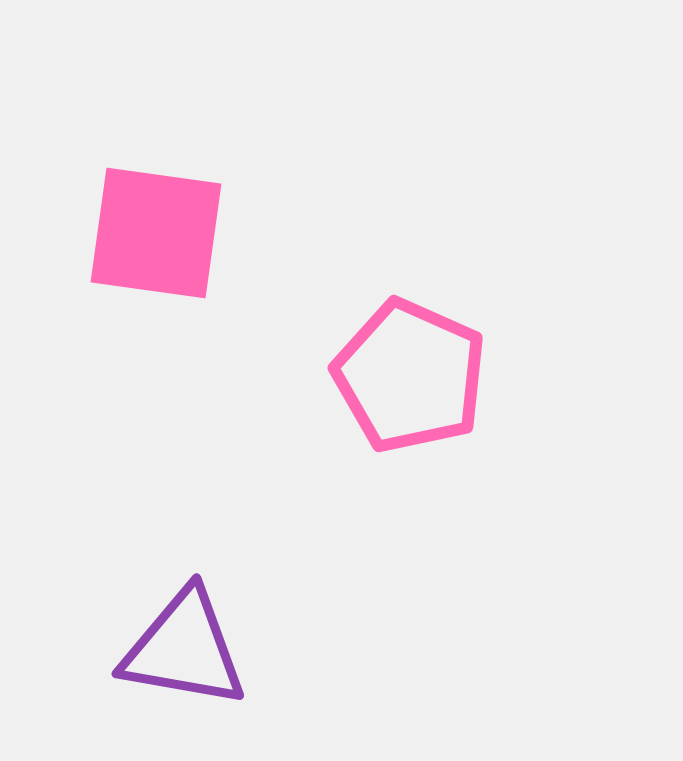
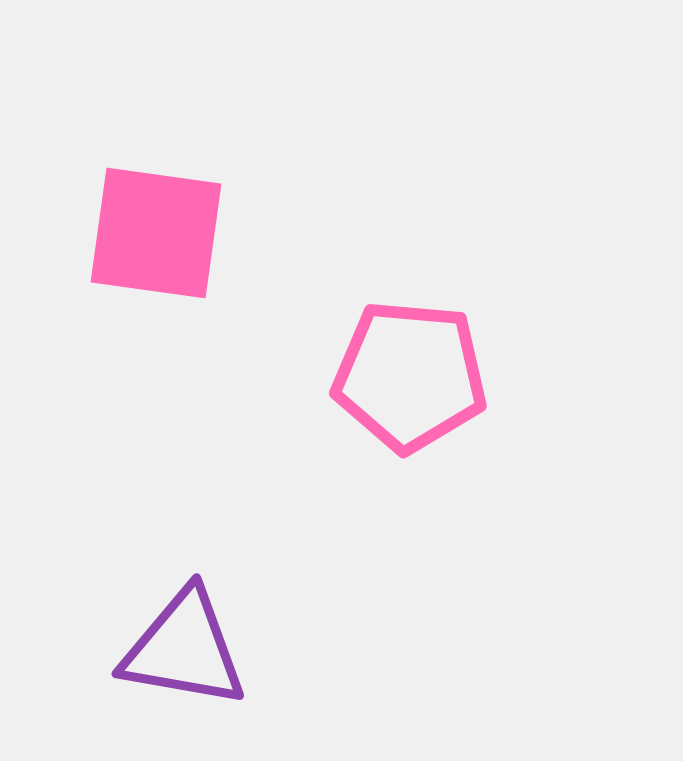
pink pentagon: rotated 19 degrees counterclockwise
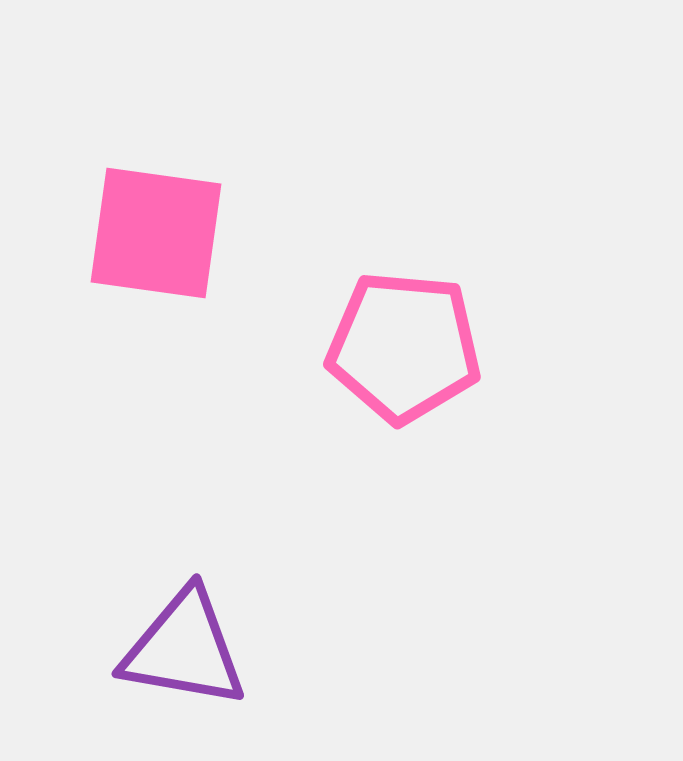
pink pentagon: moved 6 px left, 29 px up
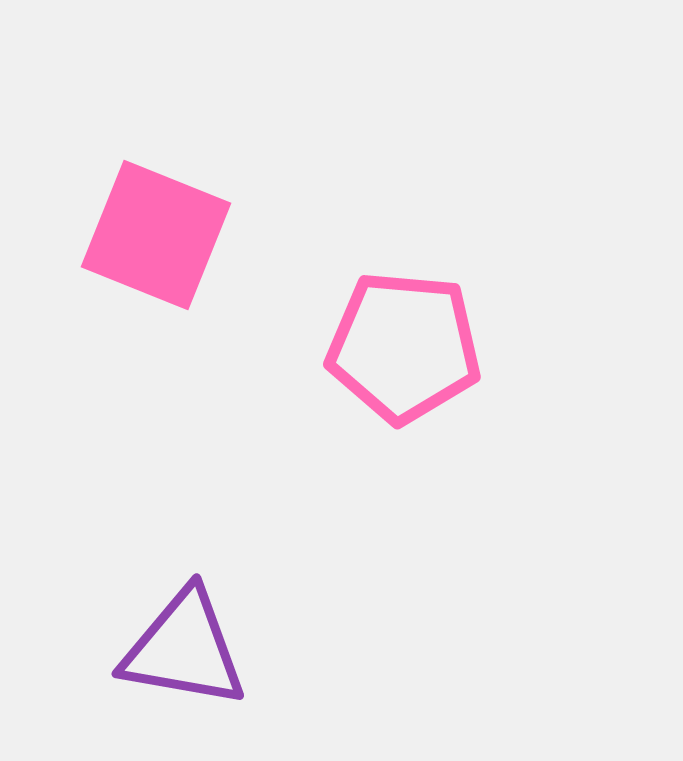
pink square: moved 2 px down; rotated 14 degrees clockwise
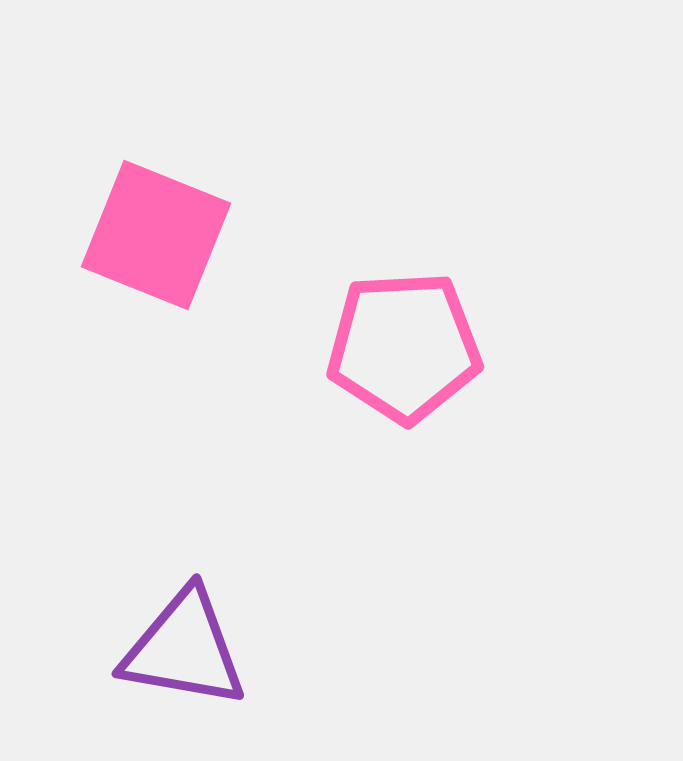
pink pentagon: rotated 8 degrees counterclockwise
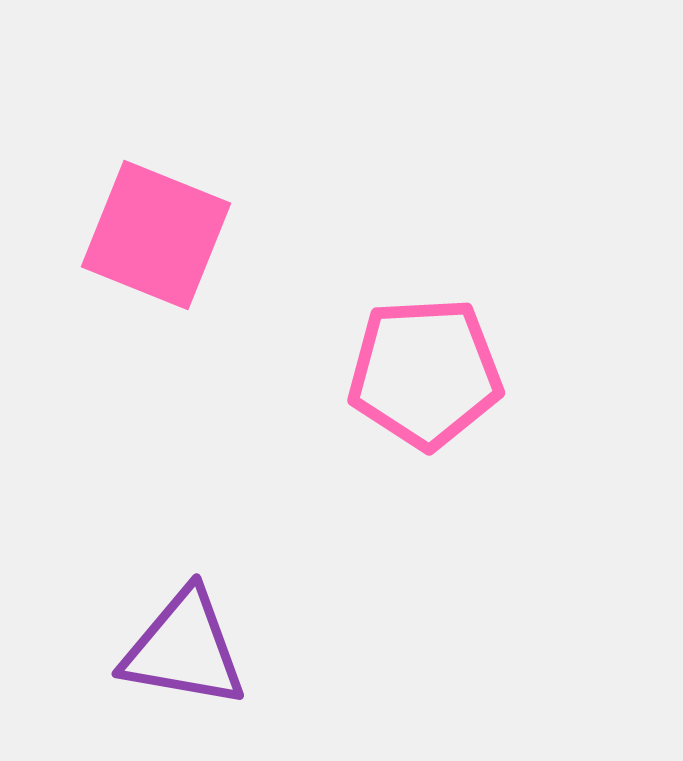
pink pentagon: moved 21 px right, 26 px down
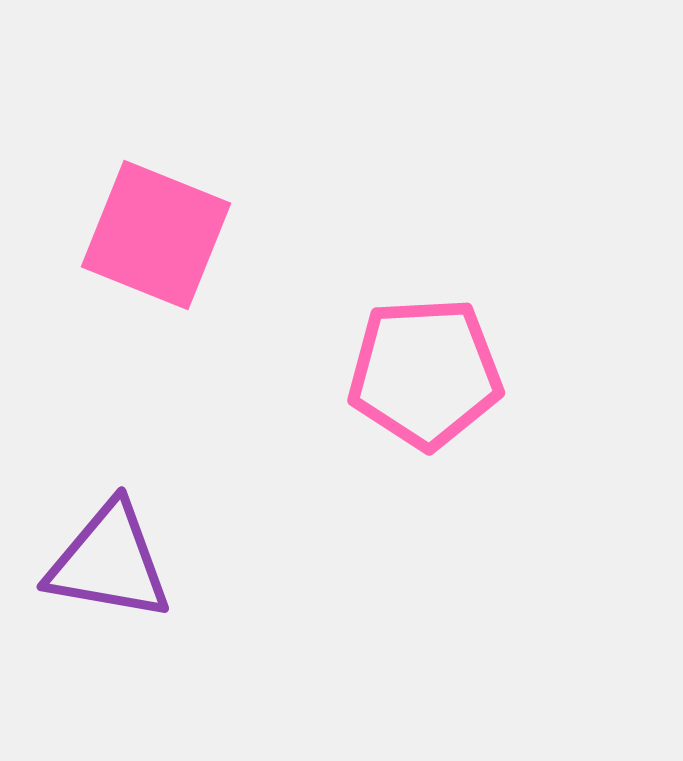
purple triangle: moved 75 px left, 87 px up
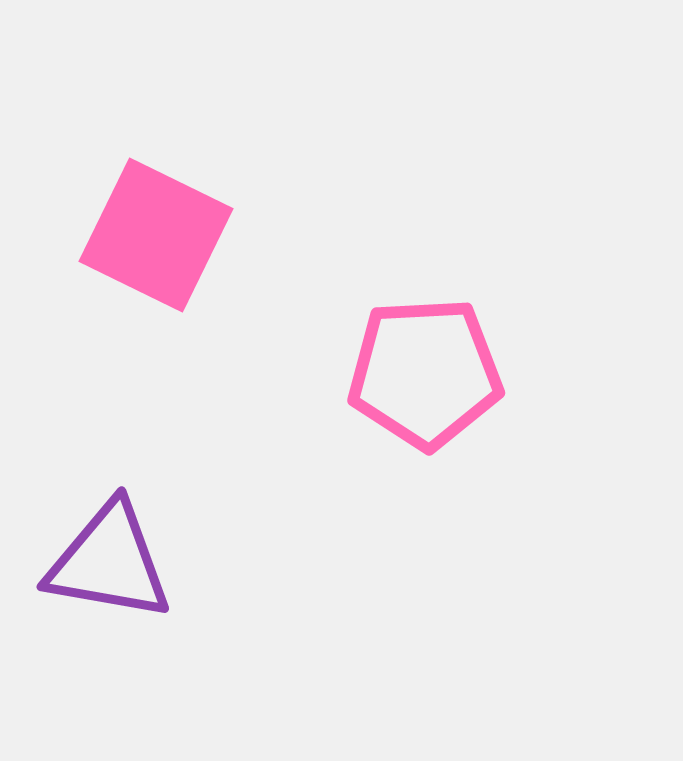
pink square: rotated 4 degrees clockwise
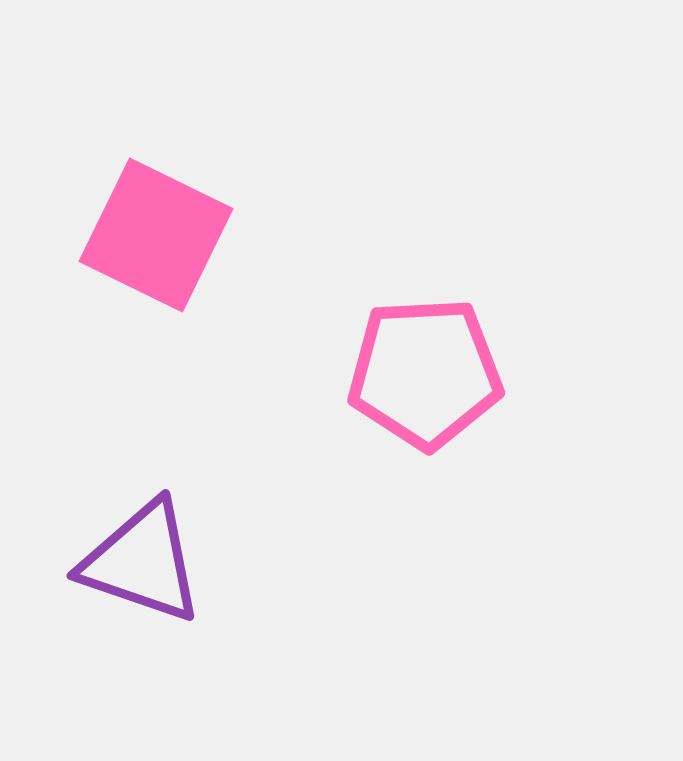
purple triangle: moved 33 px right; rotated 9 degrees clockwise
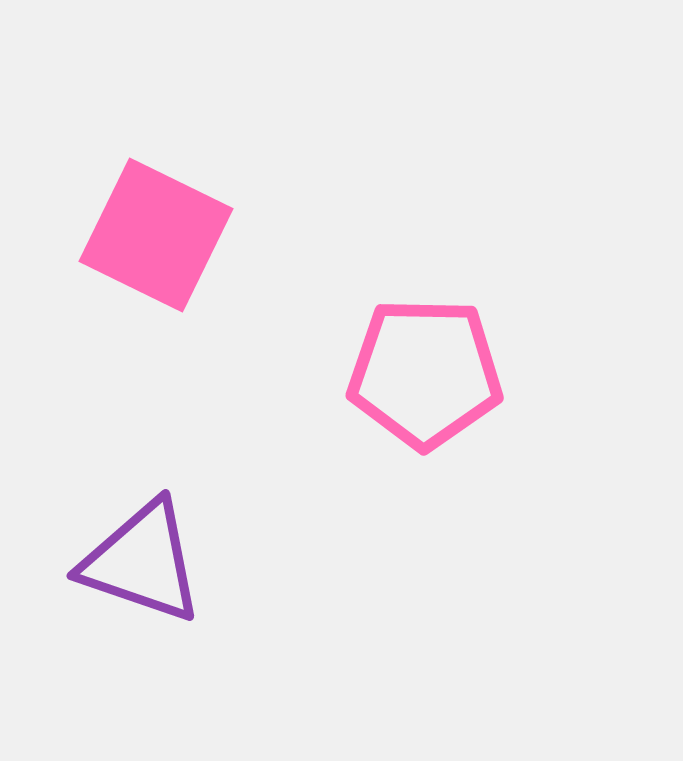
pink pentagon: rotated 4 degrees clockwise
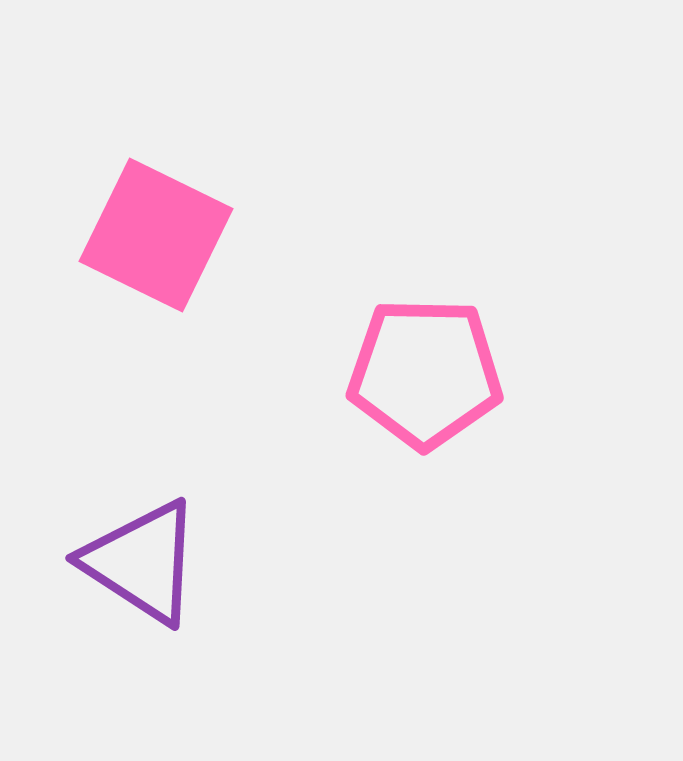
purple triangle: rotated 14 degrees clockwise
